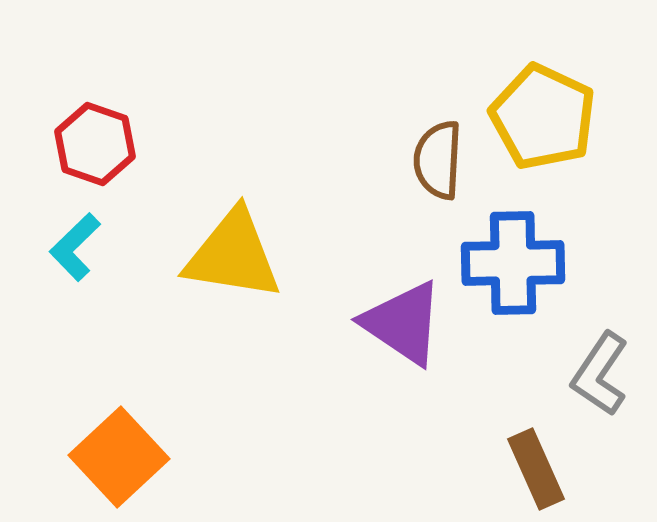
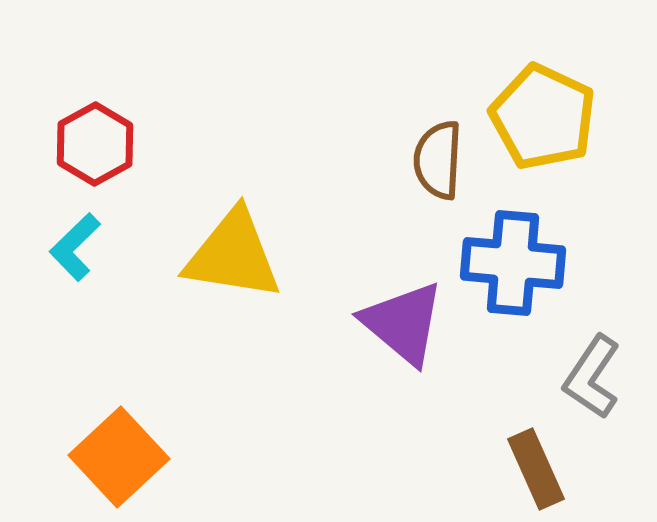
red hexagon: rotated 12 degrees clockwise
blue cross: rotated 6 degrees clockwise
purple triangle: rotated 6 degrees clockwise
gray L-shape: moved 8 px left, 3 px down
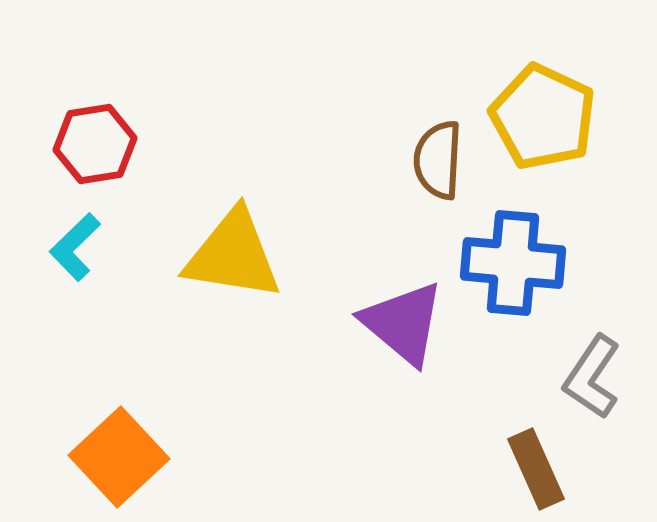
red hexagon: rotated 20 degrees clockwise
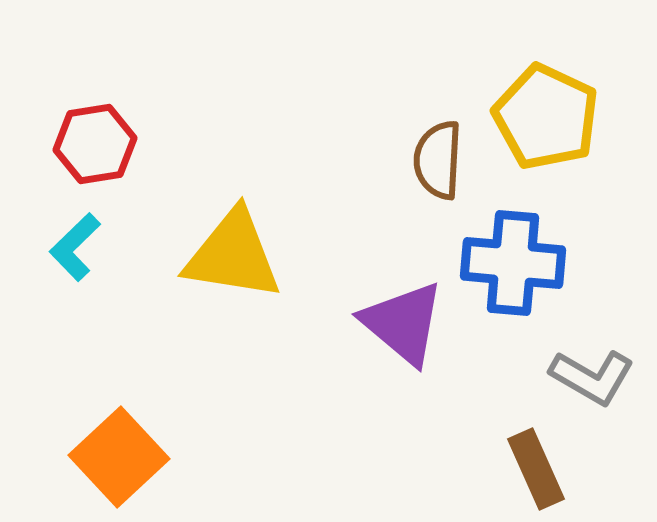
yellow pentagon: moved 3 px right
gray L-shape: rotated 94 degrees counterclockwise
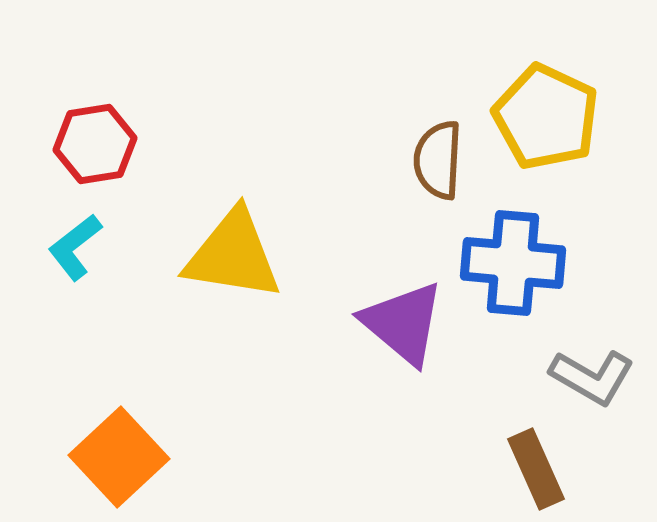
cyan L-shape: rotated 6 degrees clockwise
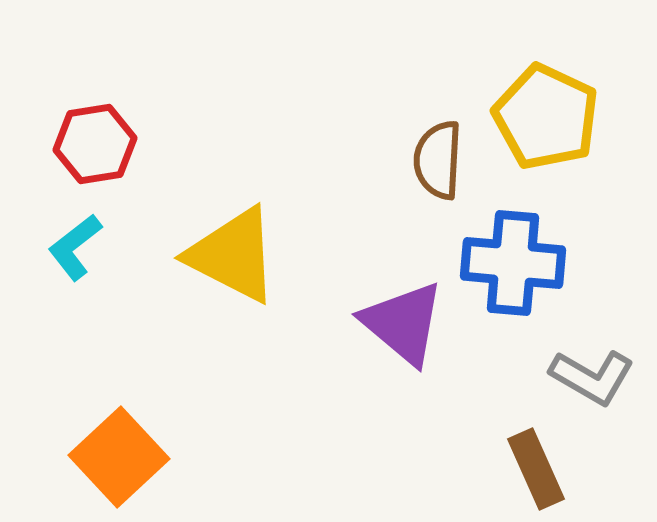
yellow triangle: rotated 18 degrees clockwise
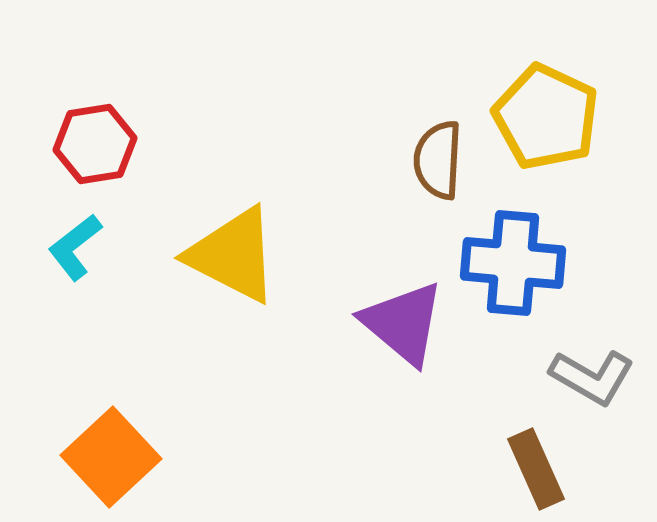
orange square: moved 8 px left
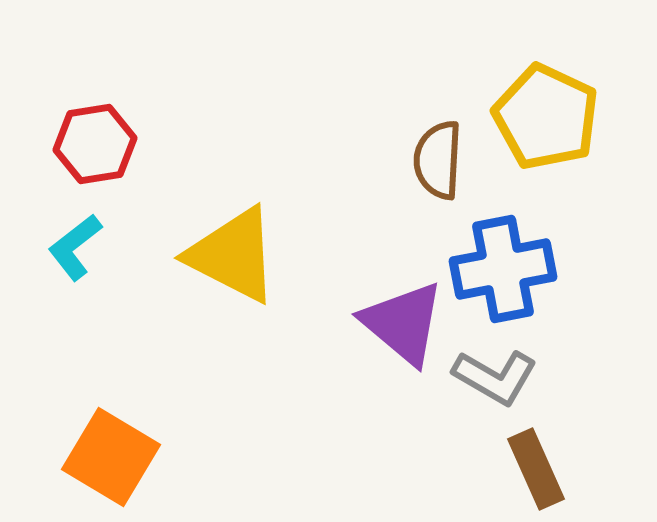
blue cross: moved 10 px left, 6 px down; rotated 16 degrees counterclockwise
gray L-shape: moved 97 px left
orange square: rotated 16 degrees counterclockwise
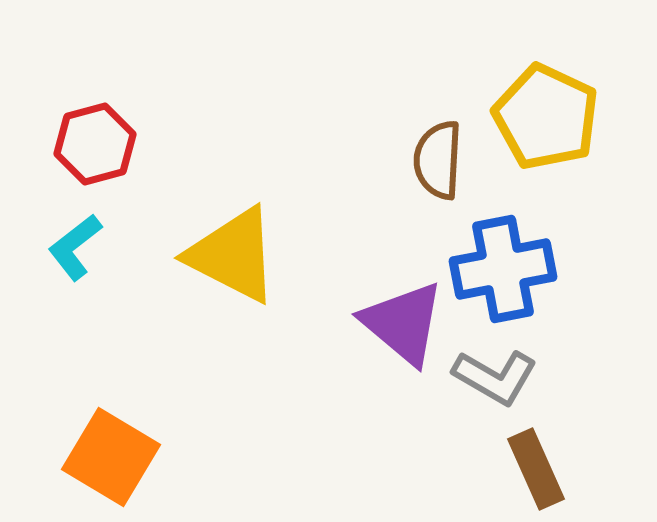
red hexagon: rotated 6 degrees counterclockwise
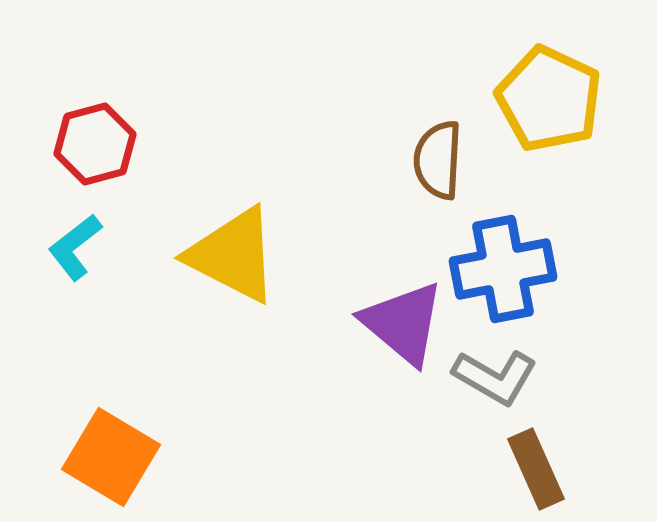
yellow pentagon: moved 3 px right, 18 px up
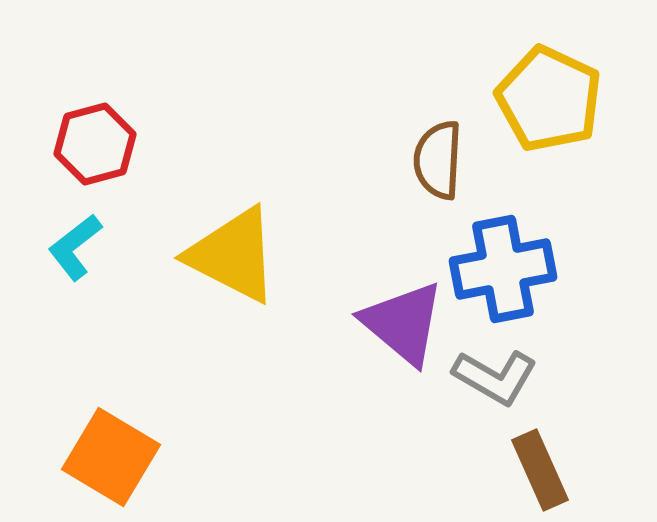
brown rectangle: moved 4 px right, 1 px down
